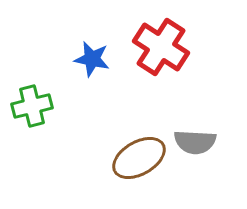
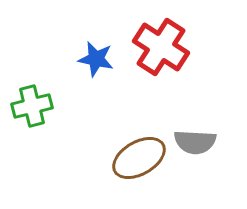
blue star: moved 4 px right
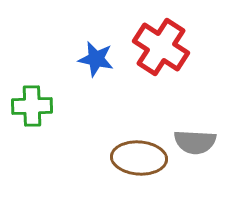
green cross: rotated 12 degrees clockwise
brown ellipse: rotated 34 degrees clockwise
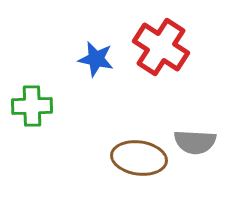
brown ellipse: rotated 4 degrees clockwise
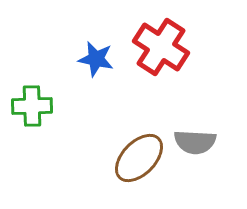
brown ellipse: rotated 54 degrees counterclockwise
